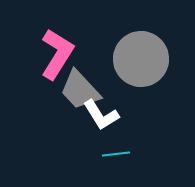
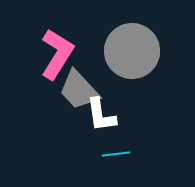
gray circle: moved 9 px left, 8 px up
gray trapezoid: moved 1 px left
white L-shape: rotated 24 degrees clockwise
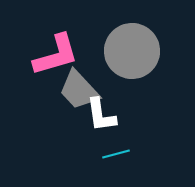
pink L-shape: moved 1 px left, 1 px down; rotated 42 degrees clockwise
cyan line: rotated 8 degrees counterclockwise
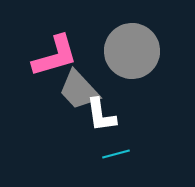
pink L-shape: moved 1 px left, 1 px down
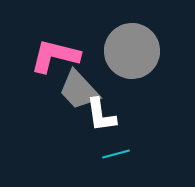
pink L-shape: rotated 150 degrees counterclockwise
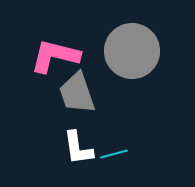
gray trapezoid: moved 2 px left, 3 px down; rotated 24 degrees clockwise
white L-shape: moved 23 px left, 33 px down
cyan line: moved 2 px left
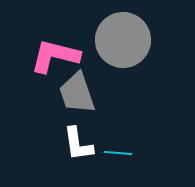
gray circle: moved 9 px left, 11 px up
white L-shape: moved 4 px up
cyan line: moved 4 px right, 1 px up; rotated 20 degrees clockwise
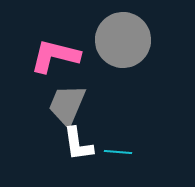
gray trapezoid: moved 10 px left, 12 px down; rotated 42 degrees clockwise
cyan line: moved 1 px up
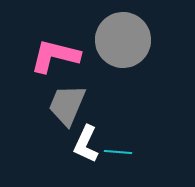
white L-shape: moved 8 px right; rotated 33 degrees clockwise
